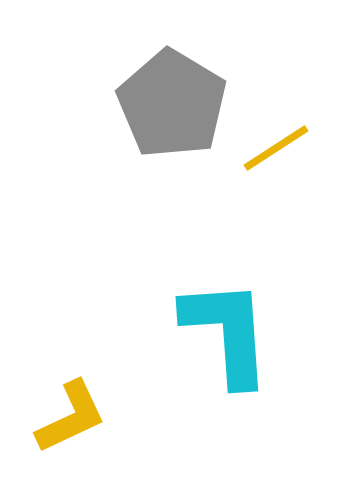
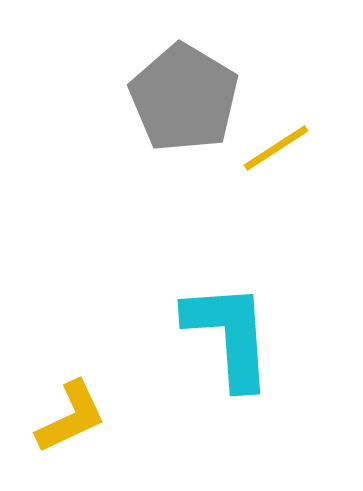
gray pentagon: moved 12 px right, 6 px up
cyan L-shape: moved 2 px right, 3 px down
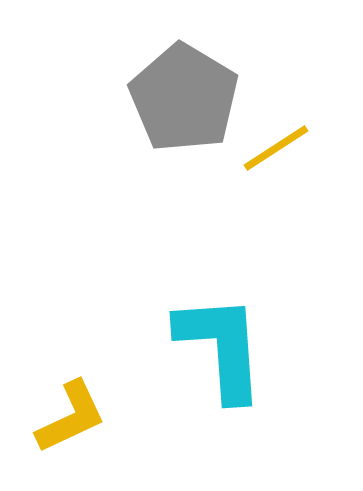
cyan L-shape: moved 8 px left, 12 px down
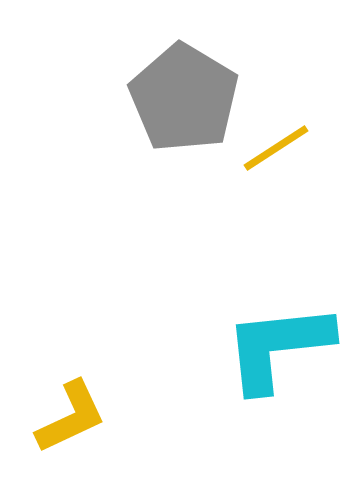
cyan L-shape: moved 57 px right; rotated 92 degrees counterclockwise
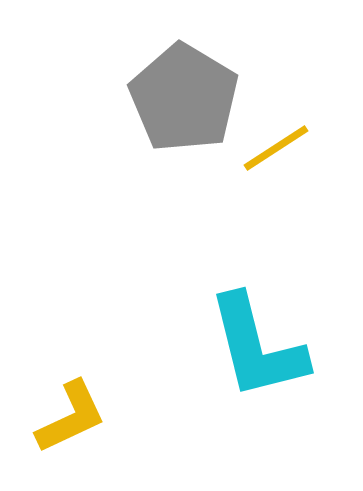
cyan L-shape: moved 21 px left; rotated 98 degrees counterclockwise
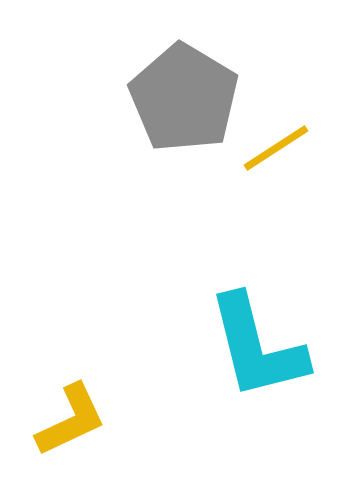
yellow L-shape: moved 3 px down
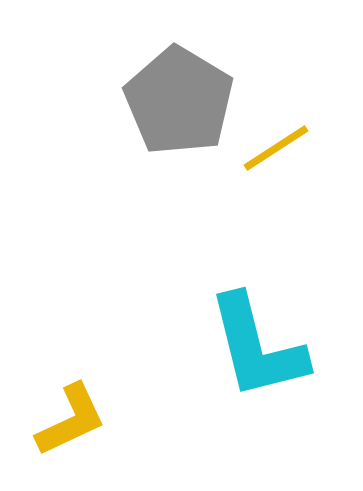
gray pentagon: moved 5 px left, 3 px down
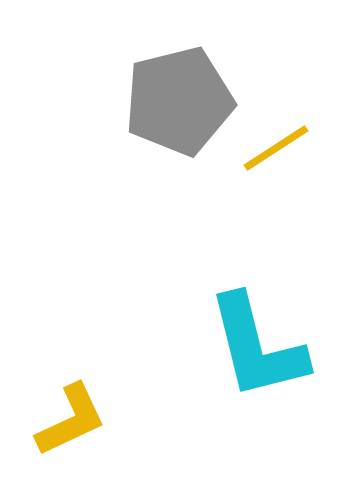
gray pentagon: rotated 27 degrees clockwise
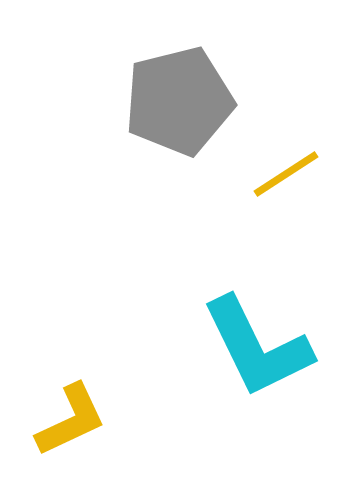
yellow line: moved 10 px right, 26 px down
cyan L-shape: rotated 12 degrees counterclockwise
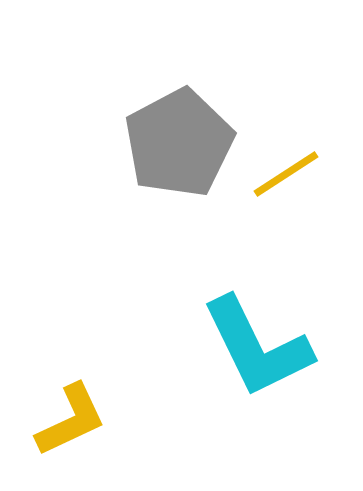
gray pentagon: moved 42 px down; rotated 14 degrees counterclockwise
